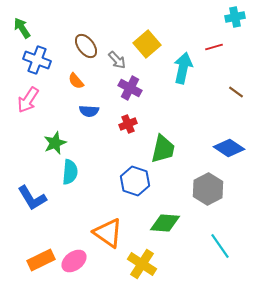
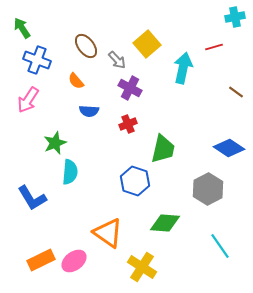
yellow cross: moved 3 px down
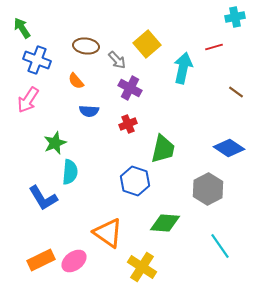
brown ellipse: rotated 45 degrees counterclockwise
blue L-shape: moved 11 px right
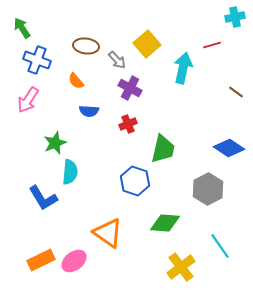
red line: moved 2 px left, 2 px up
yellow cross: moved 39 px right; rotated 20 degrees clockwise
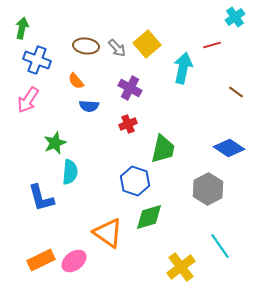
cyan cross: rotated 24 degrees counterclockwise
green arrow: rotated 45 degrees clockwise
gray arrow: moved 12 px up
blue semicircle: moved 5 px up
blue L-shape: moved 2 px left; rotated 16 degrees clockwise
green diamond: moved 16 px left, 6 px up; rotated 20 degrees counterclockwise
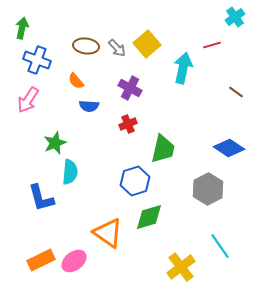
blue hexagon: rotated 24 degrees clockwise
